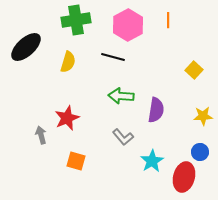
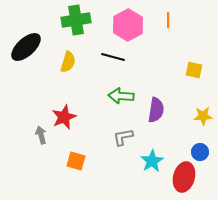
yellow square: rotated 30 degrees counterclockwise
red star: moved 3 px left, 1 px up
gray L-shape: rotated 120 degrees clockwise
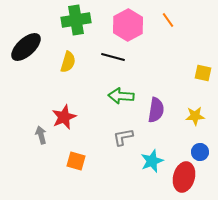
orange line: rotated 35 degrees counterclockwise
yellow square: moved 9 px right, 3 px down
yellow star: moved 8 px left
cyan star: rotated 10 degrees clockwise
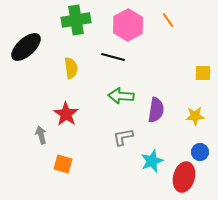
yellow semicircle: moved 3 px right, 6 px down; rotated 25 degrees counterclockwise
yellow square: rotated 12 degrees counterclockwise
red star: moved 2 px right, 3 px up; rotated 15 degrees counterclockwise
orange square: moved 13 px left, 3 px down
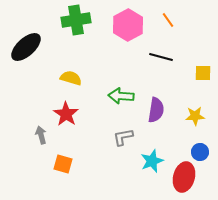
black line: moved 48 px right
yellow semicircle: moved 10 px down; rotated 65 degrees counterclockwise
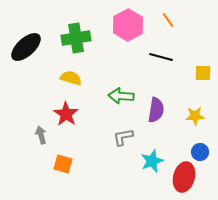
green cross: moved 18 px down
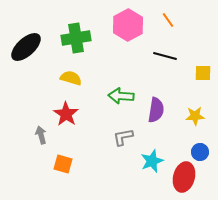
black line: moved 4 px right, 1 px up
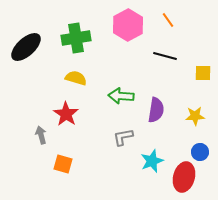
yellow semicircle: moved 5 px right
